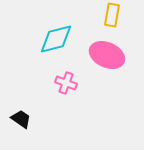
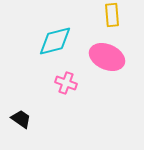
yellow rectangle: rotated 15 degrees counterclockwise
cyan diamond: moved 1 px left, 2 px down
pink ellipse: moved 2 px down
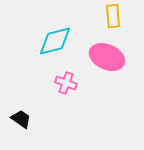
yellow rectangle: moved 1 px right, 1 px down
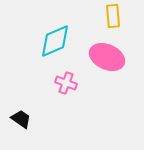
cyan diamond: rotated 9 degrees counterclockwise
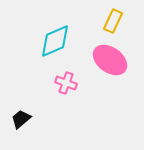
yellow rectangle: moved 5 px down; rotated 30 degrees clockwise
pink ellipse: moved 3 px right, 3 px down; rotated 12 degrees clockwise
black trapezoid: rotated 75 degrees counterclockwise
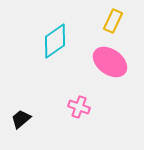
cyan diamond: rotated 12 degrees counterclockwise
pink ellipse: moved 2 px down
pink cross: moved 13 px right, 24 px down
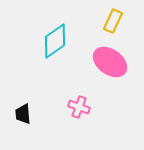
black trapezoid: moved 2 px right, 5 px up; rotated 55 degrees counterclockwise
